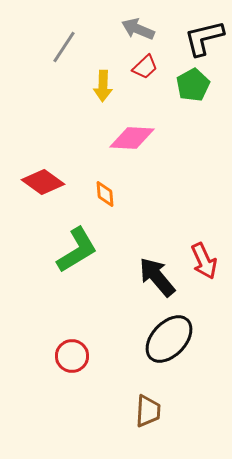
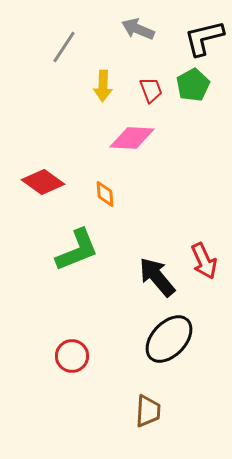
red trapezoid: moved 6 px right, 23 px down; rotated 68 degrees counterclockwise
green L-shape: rotated 9 degrees clockwise
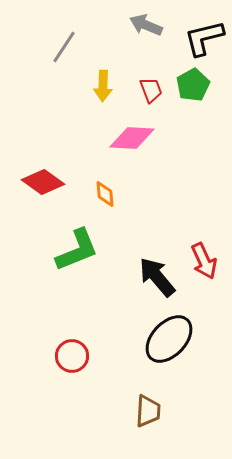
gray arrow: moved 8 px right, 4 px up
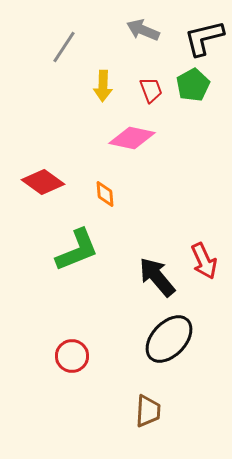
gray arrow: moved 3 px left, 5 px down
pink diamond: rotated 9 degrees clockwise
